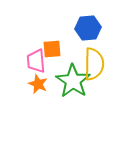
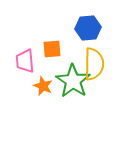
pink trapezoid: moved 11 px left
orange star: moved 5 px right, 2 px down
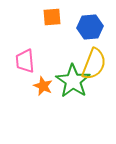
blue hexagon: moved 2 px right, 1 px up
orange square: moved 32 px up
yellow semicircle: rotated 20 degrees clockwise
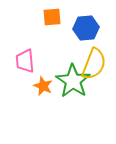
blue hexagon: moved 4 px left, 1 px down
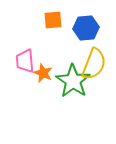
orange square: moved 1 px right, 3 px down
orange star: moved 13 px up
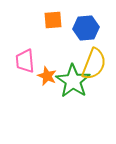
orange star: moved 4 px right, 3 px down
